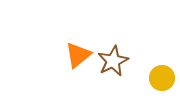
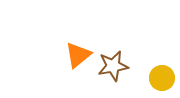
brown star: moved 5 px down; rotated 16 degrees clockwise
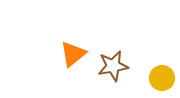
orange triangle: moved 5 px left, 1 px up
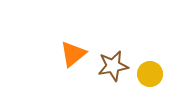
yellow circle: moved 12 px left, 4 px up
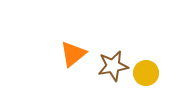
yellow circle: moved 4 px left, 1 px up
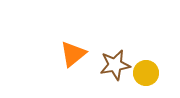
brown star: moved 2 px right, 1 px up
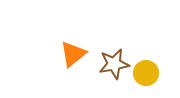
brown star: moved 1 px left, 1 px up
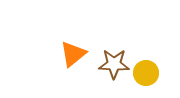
brown star: rotated 12 degrees clockwise
